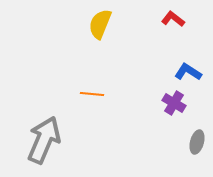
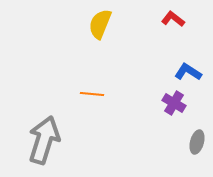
gray arrow: rotated 6 degrees counterclockwise
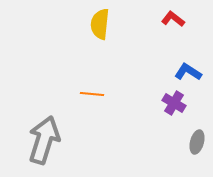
yellow semicircle: rotated 16 degrees counterclockwise
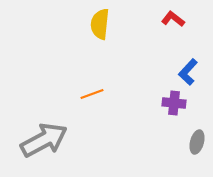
blue L-shape: rotated 80 degrees counterclockwise
orange line: rotated 25 degrees counterclockwise
purple cross: rotated 25 degrees counterclockwise
gray arrow: rotated 45 degrees clockwise
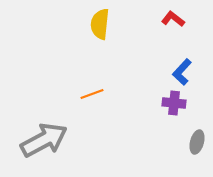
blue L-shape: moved 6 px left
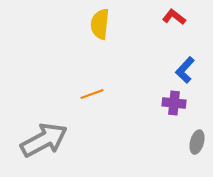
red L-shape: moved 1 px right, 2 px up
blue L-shape: moved 3 px right, 2 px up
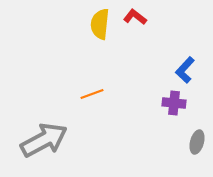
red L-shape: moved 39 px left
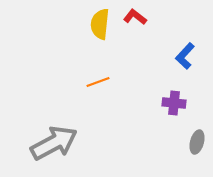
blue L-shape: moved 14 px up
orange line: moved 6 px right, 12 px up
gray arrow: moved 10 px right, 3 px down
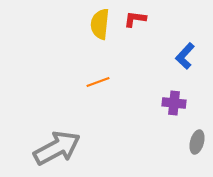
red L-shape: moved 2 px down; rotated 30 degrees counterclockwise
gray arrow: moved 3 px right, 5 px down
